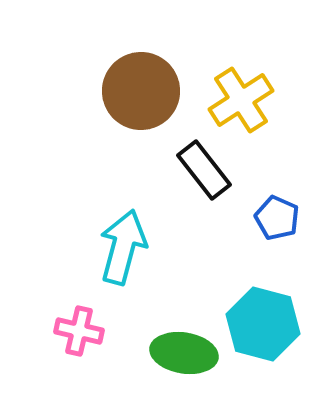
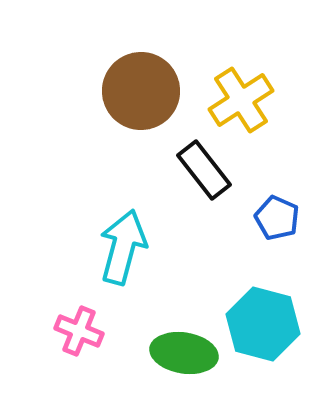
pink cross: rotated 9 degrees clockwise
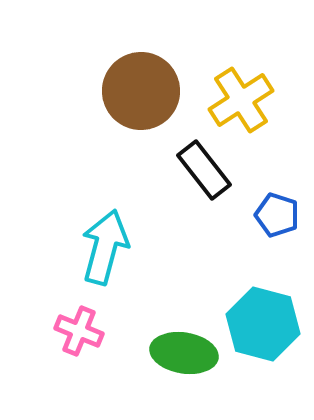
blue pentagon: moved 3 px up; rotated 6 degrees counterclockwise
cyan arrow: moved 18 px left
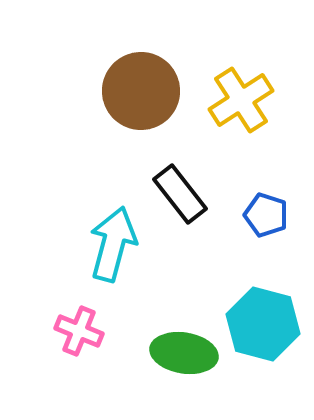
black rectangle: moved 24 px left, 24 px down
blue pentagon: moved 11 px left
cyan arrow: moved 8 px right, 3 px up
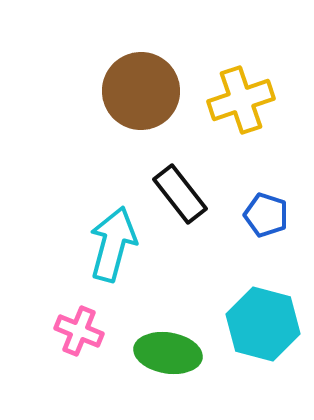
yellow cross: rotated 14 degrees clockwise
green ellipse: moved 16 px left
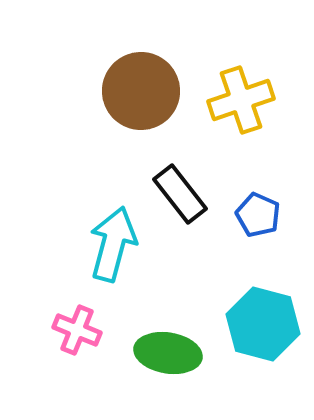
blue pentagon: moved 8 px left; rotated 6 degrees clockwise
pink cross: moved 2 px left, 1 px up
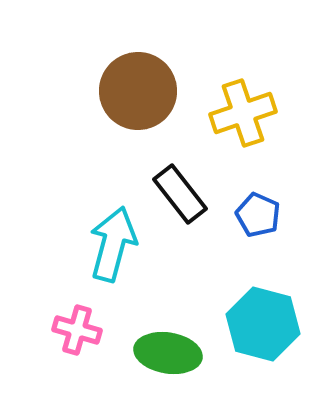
brown circle: moved 3 px left
yellow cross: moved 2 px right, 13 px down
pink cross: rotated 6 degrees counterclockwise
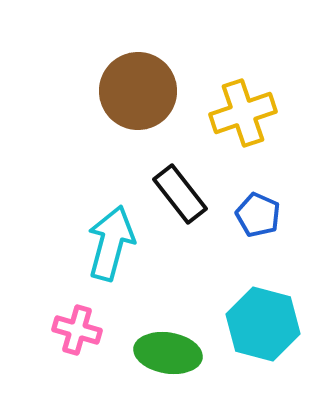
cyan arrow: moved 2 px left, 1 px up
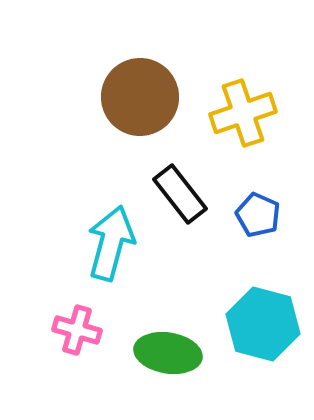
brown circle: moved 2 px right, 6 px down
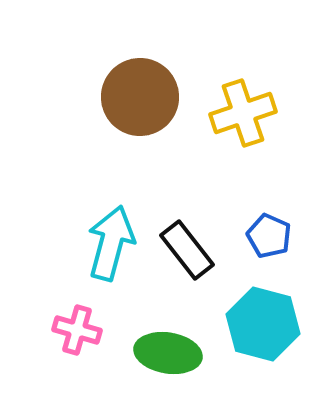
black rectangle: moved 7 px right, 56 px down
blue pentagon: moved 11 px right, 21 px down
